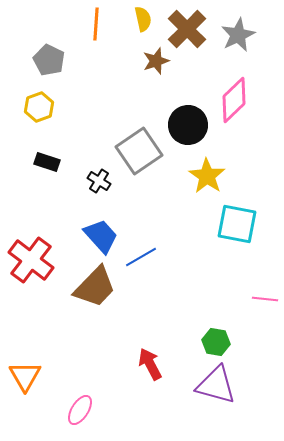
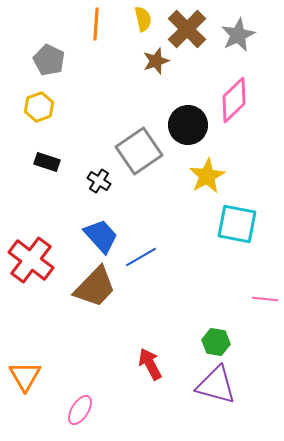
yellow star: rotated 9 degrees clockwise
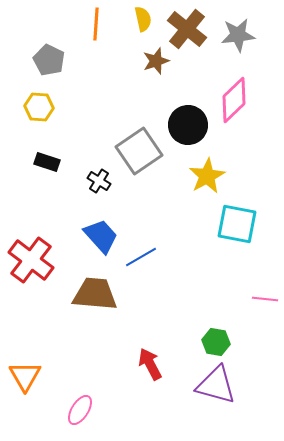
brown cross: rotated 6 degrees counterclockwise
gray star: rotated 20 degrees clockwise
yellow hexagon: rotated 24 degrees clockwise
brown trapezoid: moved 7 px down; rotated 129 degrees counterclockwise
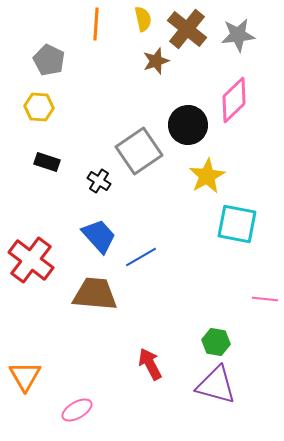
blue trapezoid: moved 2 px left
pink ellipse: moved 3 px left; rotated 28 degrees clockwise
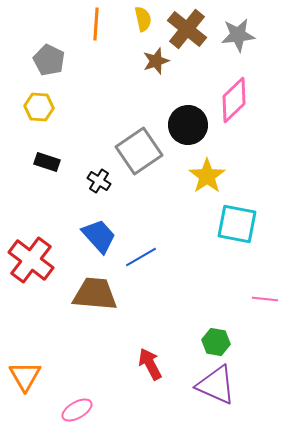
yellow star: rotated 6 degrees counterclockwise
purple triangle: rotated 9 degrees clockwise
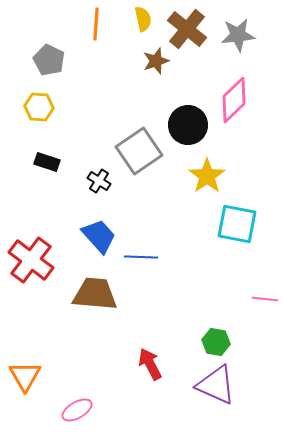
blue line: rotated 32 degrees clockwise
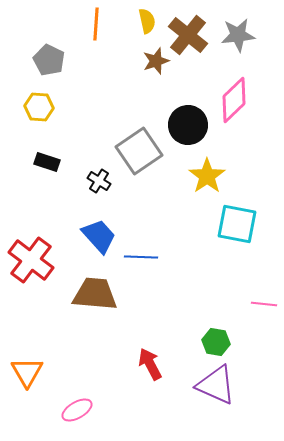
yellow semicircle: moved 4 px right, 2 px down
brown cross: moved 1 px right, 6 px down
pink line: moved 1 px left, 5 px down
orange triangle: moved 2 px right, 4 px up
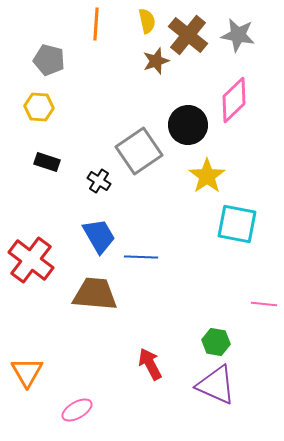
gray star: rotated 16 degrees clockwise
gray pentagon: rotated 12 degrees counterclockwise
blue trapezoid: rotated 12 degrees clockwise
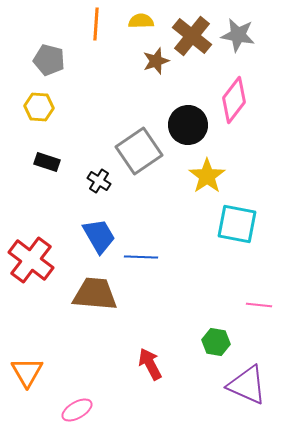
yellow semicircle: moved 6 px left; rotated 80 degrees counterclockwise
brown cross: moved 4 px right, 1 px down
pink diamond: rotated 9 degrees counterclockwise
pink line: moved 5 px left, 1 px down
purple triangle: moved 31 px right
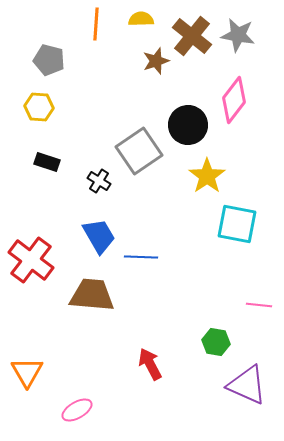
yellow semicircle: moved 2 px up
brown trapezoid: moved 3 px left, 1 px down
